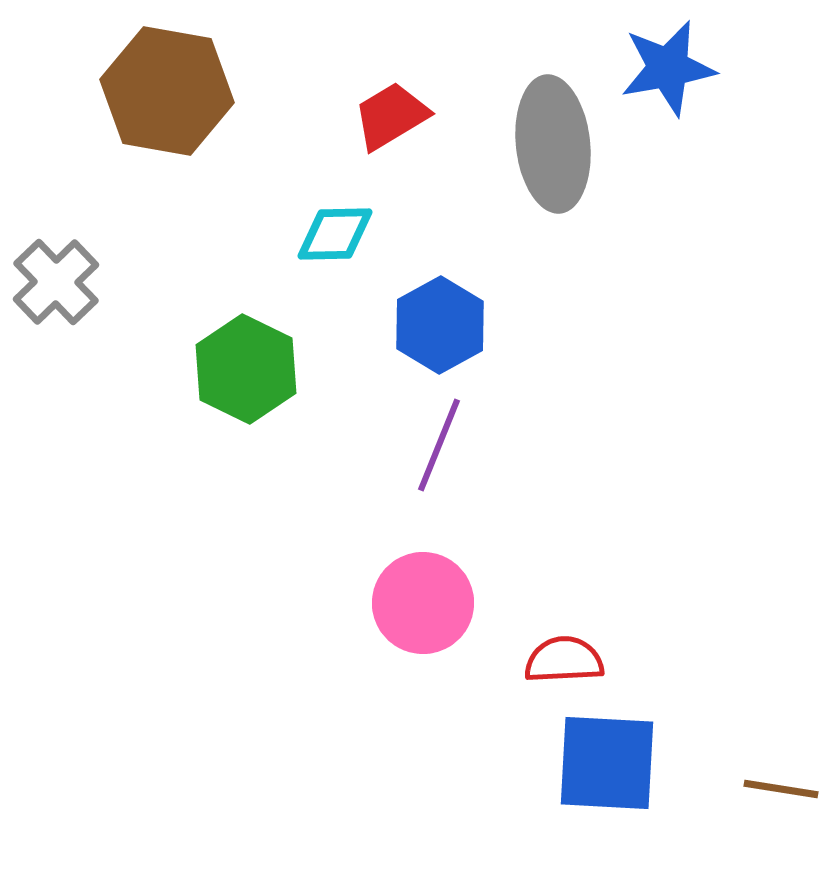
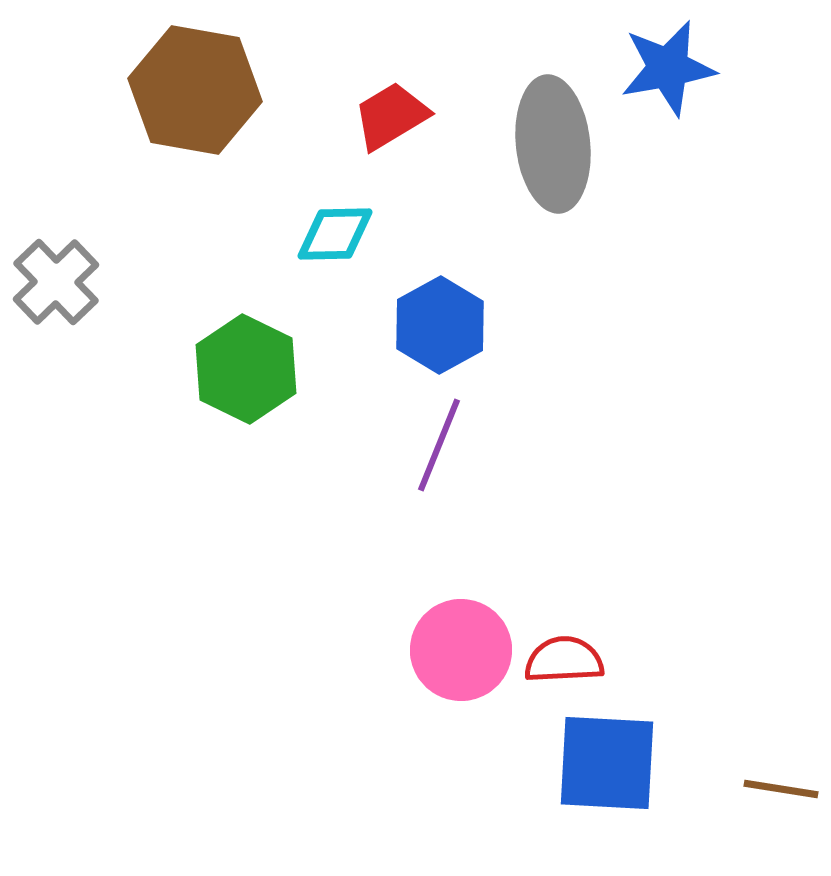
brown hexagon: moved 28 px right, 1 px up
pink circle: moved 38 px right, 47 px down
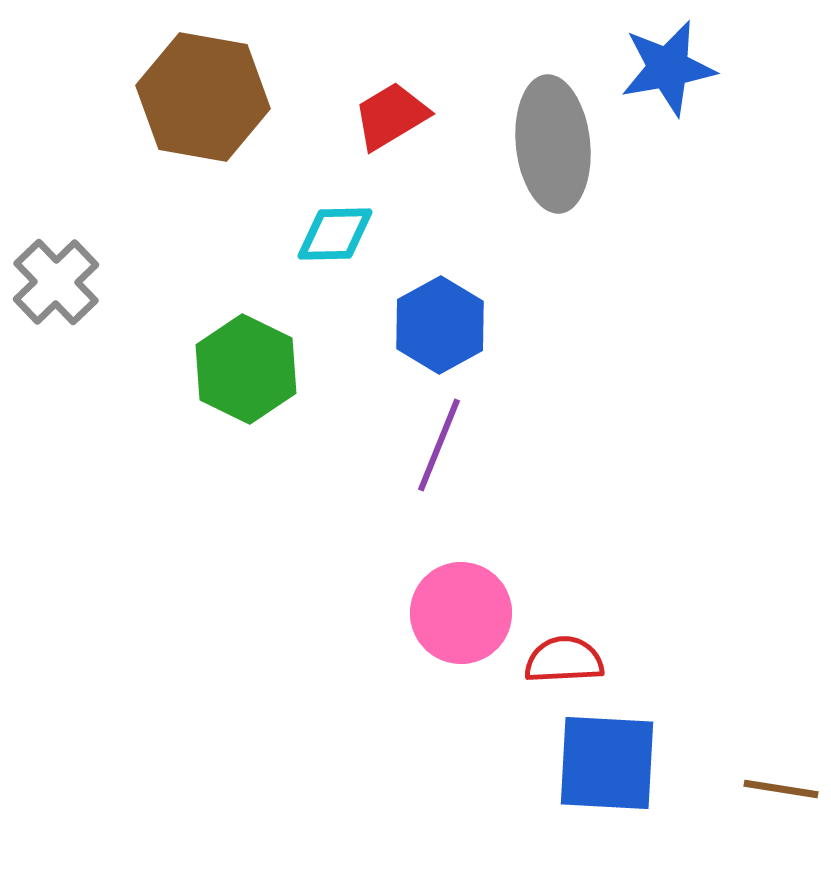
brown hexagon: moved 8 px right, 7 px down
pink circle: moved 37 px up
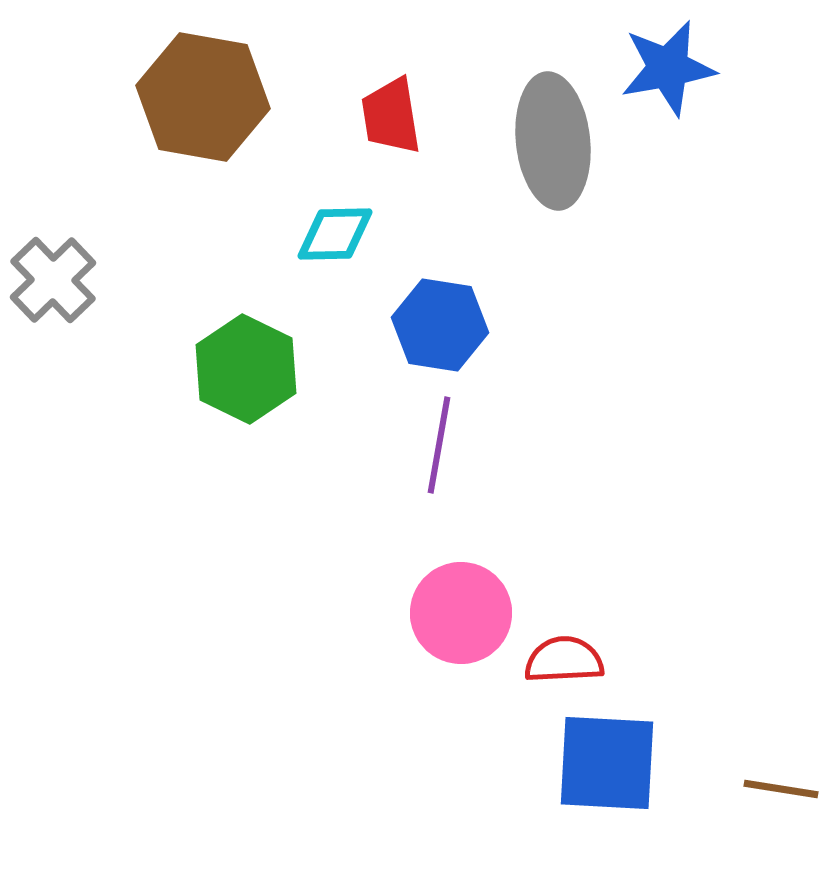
red trapezoid: rotated 68 degrees counterclockwise
gray ellipse: moved 3 px up
gray cross: moved 3 px left, 2 px up
blue hexagon: rotated 22 degrees counterclockwise
purple line: rotated 12 degrees counterclockwise
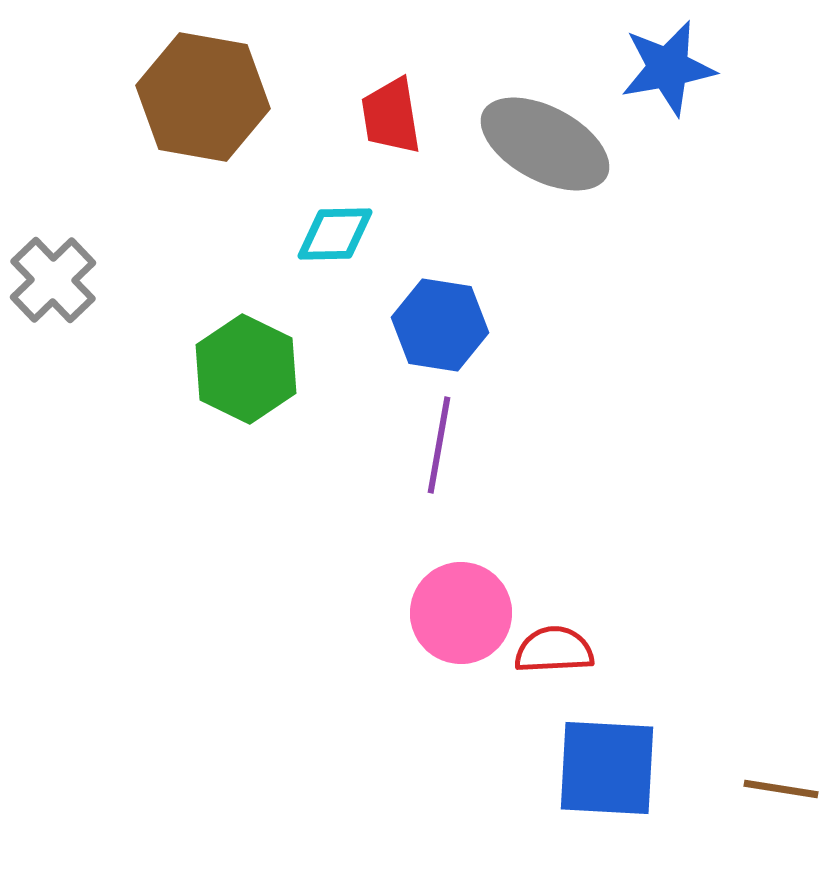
gray ellipse: moved 8 px left, 3 px down; rotated 56 degrees counterclockwise
red semicircle: moved 10 px left, 10 px up
blue square: moved 5 px down
